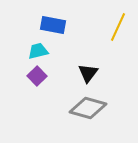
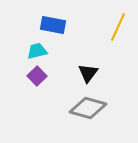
cyan trapezoid: moved 1 px left
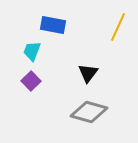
cyan trapezoid: moved 5 px left; rotated 55 degrees counterclockwise
purple square: moved 6 px left, 5 px down
gray diamond: moved 1 px right, 4 px down
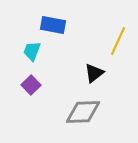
yellow line: moved 14 px down
black triangle: moved 6 px right; rotated 15 degrees clockwise
purple square: moved 4 px down
gray diamond: moved 6 px left; rotated 18 degrees counterclockwise
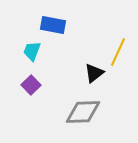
yellow line: moved 11 px down
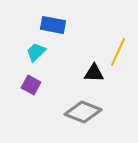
cyan trapezoid: moved 4 px right, 1 px down; rotated 25 degrees clockwise
black triangle: rotated 40 degrees clockwise
purple square: rotated 18 degrees counterclockwise
gray diamond: rotated 24 degrees clockwise
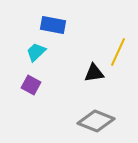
black triangle: rotated 10 degrees counterclockwise
gray diamond: moved 13 px right, 9 px down
